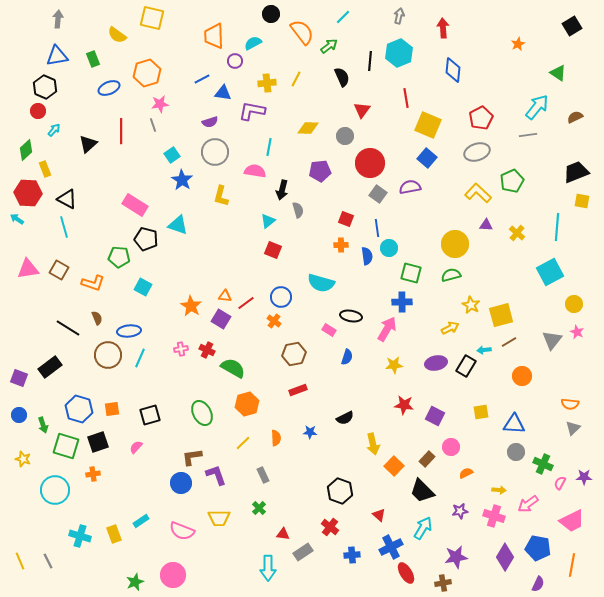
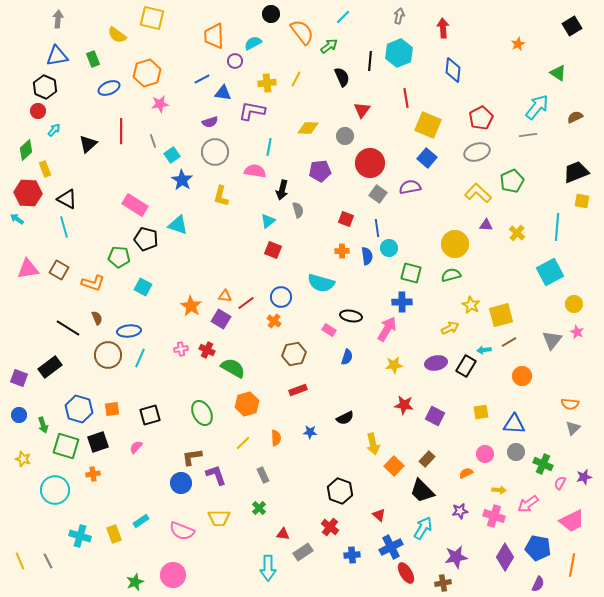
gray line at (153, 125): moved 16 px down
orange cross at (341, 245): moved 1 px right, 6 px down
pink circle at (451, 447): moved 34 px right, 7 px down
purple star at (584, 477): rotated 14 degrees counterclockwise
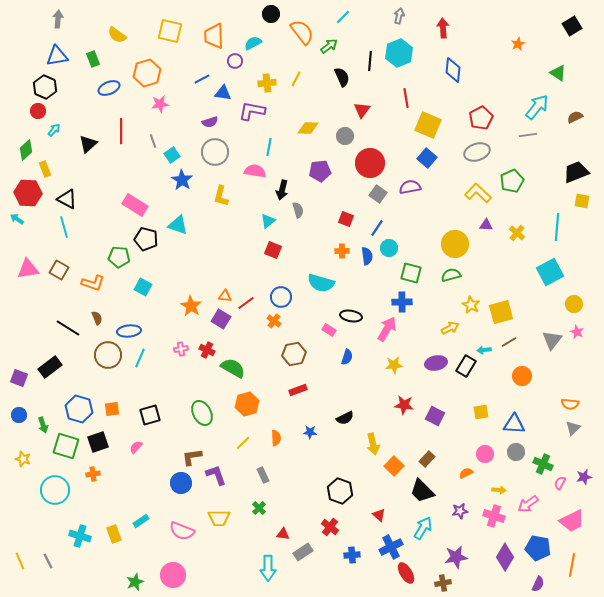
yellow square at (152, 18): moved 18 px right, 13 px down
blue line at (377, 228): rotated 42 degrees clockwise
yellow square at (501, 315): moved 3 px up
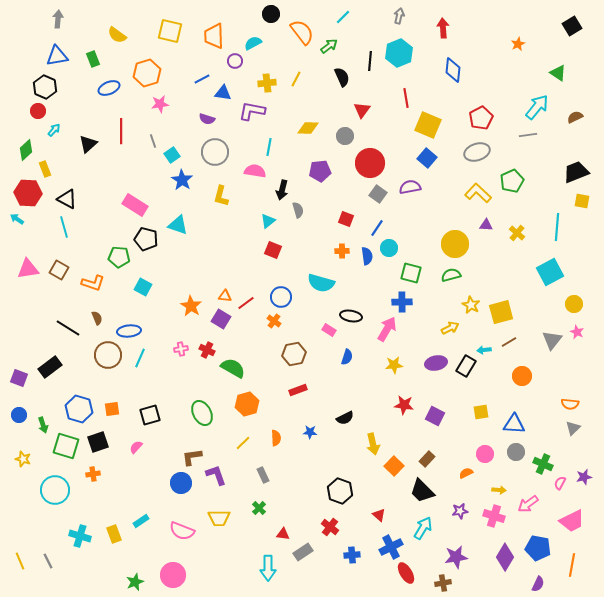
purple semicircle at (210, 122): moved 3 px left, 3 px up; rotated 35 degrees clockwise
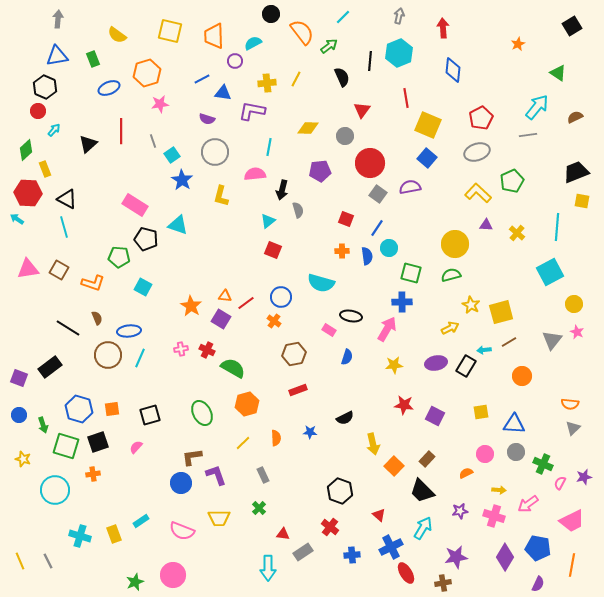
pink semicircle at (255, 171): moved 3 px down; rotated 15 degrees counterclockwise
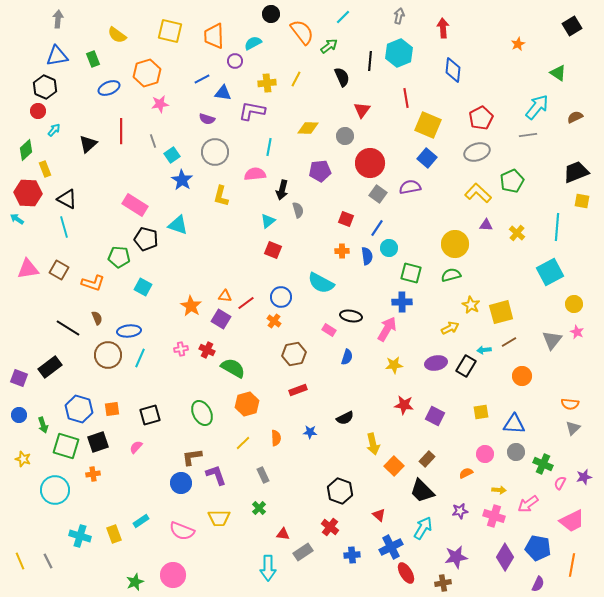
cyan semicircle at (321, 283): rotated 12 degrees clockwise
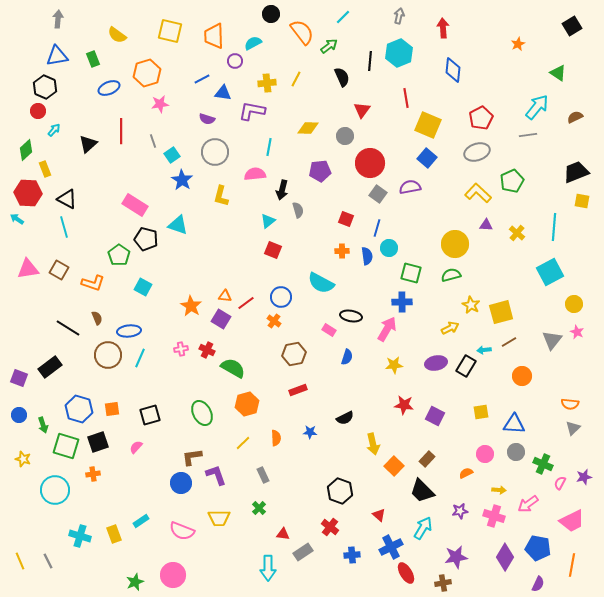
cyan line at (557, 227): moved 3 px left
blue line at (377, 228): rotated 18 degrees counterclockwise
green pentagon at (119, 257): moved 2 px up; rotated 30 degrees clockwise
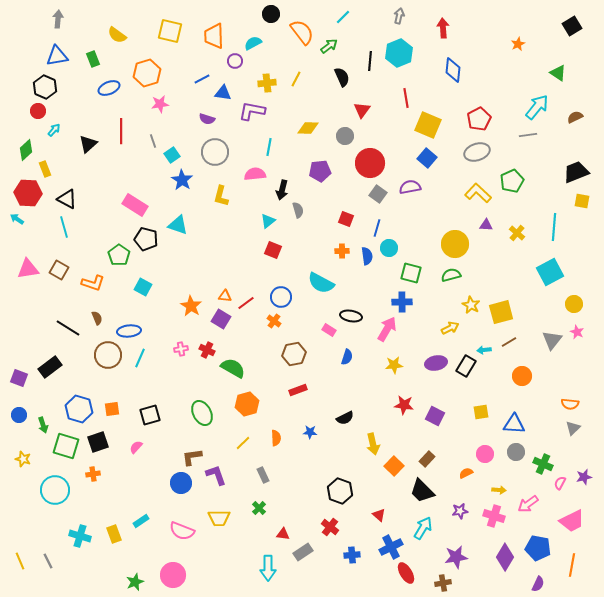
red pentagon at (481, 118): moved 2 px left, 1 px down
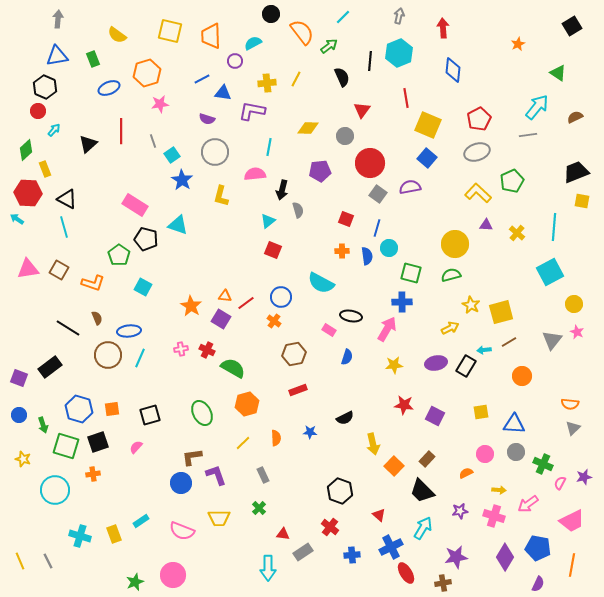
orange trapezoid at (214, 36): moved 3 px left
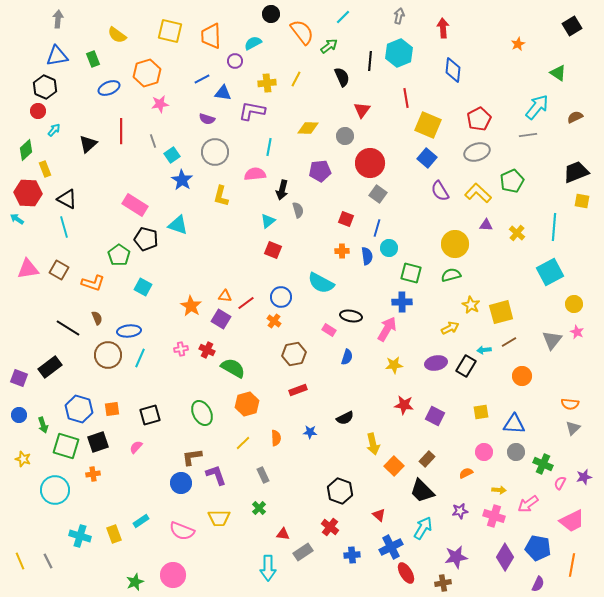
purple semicircle at (410, 187): moved 30 px right, 4 px down; rotated 110 degrees counterclockwise
pink circle at (485, 454): moved 1 px left, 2 px up
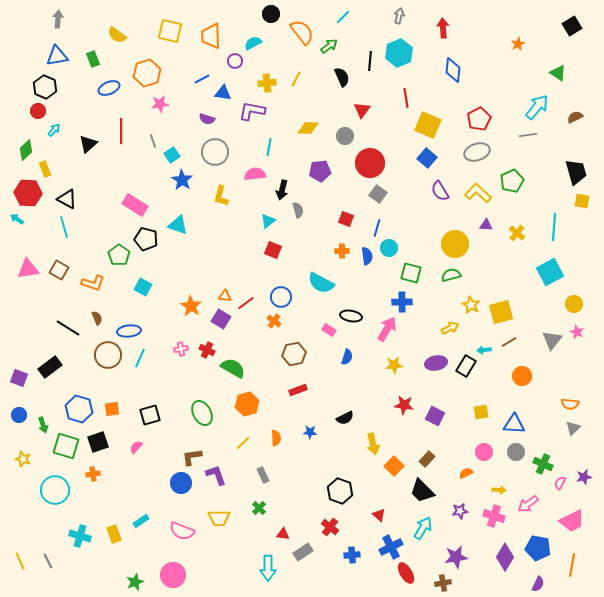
black trapezoid at (576, 172): rotated 96 degrees clockwise
